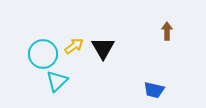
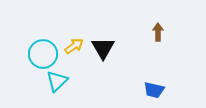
brown arrow: moved 9 px left, 1 px down
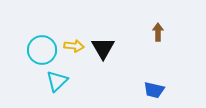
yellow arrow: rotated 42 degrees clockwise
cyan circle: moved 1 px left, 4 px up
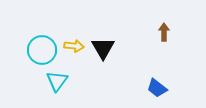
brown arrow: moved 6 px right
cyan triangle: rotated 10 degrees counterclockwise
blue trapezoid: moved 3 px right, 2 px up; rotated 25 degrees clockwise
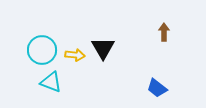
yellow arrow: moved 1 px right, 9 px down
cyan triangle: moved 6 px left, 1 px down; rotated 45 degrees counterclockwise
